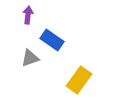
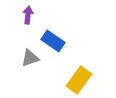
blue rectangle: moved 1 px right, 1 px down
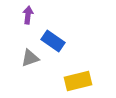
yellow rectangle: moved 1 px left, 1 px down; rotated 40 degrees clockwise
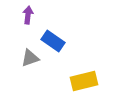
yellow rectangle: moved 6 px right
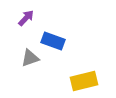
purple arrow: moved 2 px left, 3 px down; rotated 36 degrees clockwise
blue rectangle: rotated 15 degrees counterclockwise
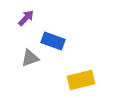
yellow rectangle: moved 3 px left, 1 px up
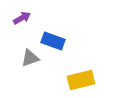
purple arrow: moved 4 px left; rotated 18 degrees clockwise
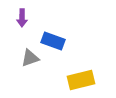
purple arrow: rotated 120 degrees clockwise
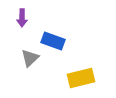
gray triangle: rotated 24 degrees counterclockwise
yellow rectangle: moved 2 px up
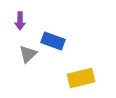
purple arrow: moved 2 px left, 3 px down
gray triangle: moved 2 px left, 4 px up
